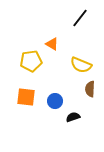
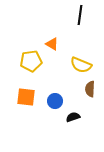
black line: moved 3 px up; rotated 30 degrees counterclockwise
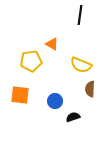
orange square: moved 6 px left, 2 px up
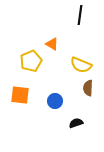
yellow pentagon: rotated 15 degrees counterclockwise
brown semicircle: moved 2 px left, 1 px up
black semicircle: moved 3 px right, 6 px down
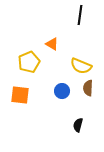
yellow pentagon: moved 2 px left, 1 px down
yellow semicircle: moved 1 px down
blue circle: moved 7 px right, 10 px up
black semicircle: moved 2 px right, 2 px down; rotated 56 degrees counterclockwise
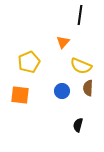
orange triangle: moved 11 px right, 2 px up; rotated 40 degrees clockwise
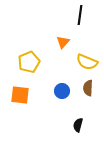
yellow semicircle: moved 6 px right, 4 px up
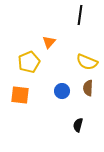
orange triangle: moved 14 px left
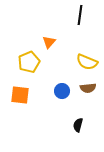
brown semicircle: rotated 98 degrees counterclockwise
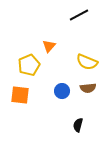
black line: moved 1 px left; rotated 54 degrees clockwise
orange triangle: moved 4 px down
yellow pentagon: moved 3 px down
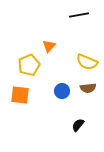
black line: rotated 18 degrees clockwise
black semicircle: rotated 24 degrees clockwise
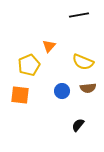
yellow semicircle: moved 4 px left
